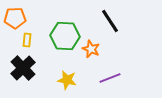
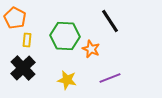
orange pentagon: rotated 30 degrees clockwise
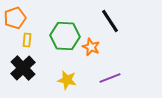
orange pentagon: rotated 25 degrees clockwise
orange star: moved 2 px up
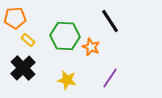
orange pentagon: rotated 15 degrees clockwise
yellow rectangle: moved 1 px right; rotated 56 degrees counterclockwise
purple line: rotated 35 degrees counterclockwise
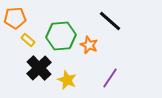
black line: rotated 15 degrees counterclockwise
green hexagon: moved 4 px left; rotated 8 degrees counterclockwise
orange star: moved 2 px left, 2 px up
black cross: moved 16 px right
yellow star: rotated 12 degrees clockwise
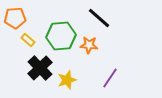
black line: moved 11 px left, 3 px up
orange star: rotated 18 degrees counterclockwise
black cross: moved 1 px right
yellow star: rotated 30 degrees clockwise
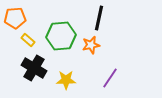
black line: rotated 60 degrees clockwise
orange star: moved 2 px right; rotated 18 degrees counterclockwise
black cross: moved 6 px left; rotated 15 degrees counterclockwise
yellow star: moved 1 px left; rotated 18 degrees clockwise
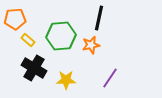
orange pentagon: moved 1 px down
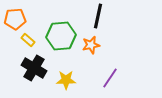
black line: moved 1 px left, 2 px up
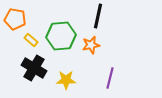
orange pentagon: rotated 15 degrees clockwise
yellow rectangle: moved 3 px right
purple line: rotated 20 degrees counterclockwise
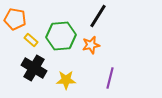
black line: rotated 20 degrees clockwise
